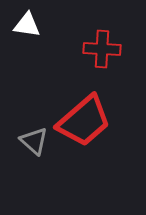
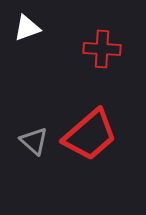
white triangle: moved 3 px down; rotated 28 degrees counterclockwise
red trapezoid: moved 6 px right, 14 px down
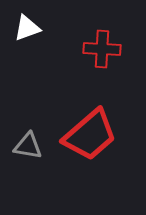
gray triangle: moved 6 px left, 5 px down; rotated 32 degrees counterclockwise
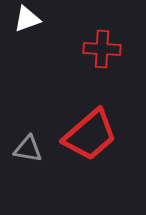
white triangle: moved 9 px up
gray triangle: moved 3 px down
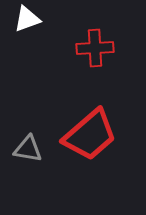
red cross: moved 7 px left, 1 px up; rotated 6 degrees counterclockwise
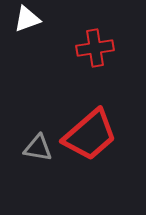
red cross: rotated 6 degrees counterclockwise
gray triangle: moved 10 px right, 1 px up
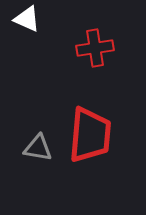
white triangle: rotated 44 degrees clockwise
red trapezoid: rotated 44 degrees counterclockwise
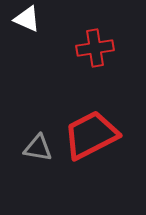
red trapezoid: moved 1 px right; rotated 122 degrees counterclockwise
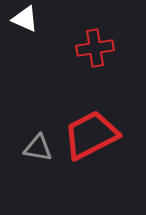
white triangle: moved 2 px left
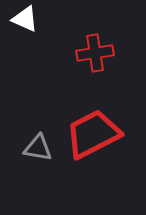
red cross: moved 5 px down
red trapezoid: moved 2 px right, 1 px up
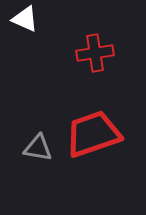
red trapezoid: rotated 8 degrees clockwise
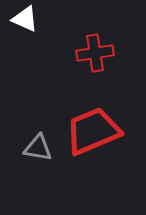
red trapezoid: moved 3 px up; rotated 4 degrees counterclockwise
